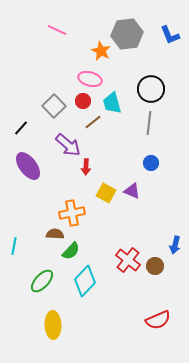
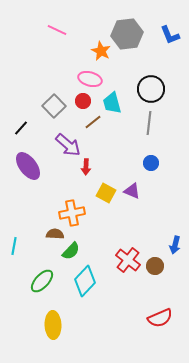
red semicircle: moved 2 px right, 2 px up
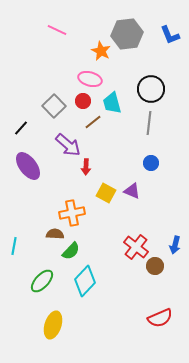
red cross: moved 8 px right, 13 px up
yellow ellipse: rotated 20 degrees clockwise
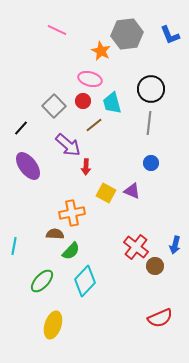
brown line: moved 1 px right, 3 px down
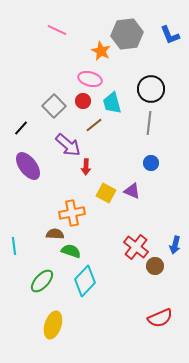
cyan line: rotated 18 degrees counterclockwise
green semicircle: rotated 114 degrees counterclockwise
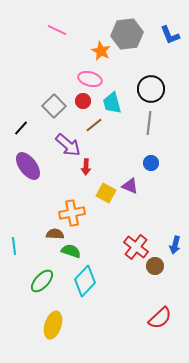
purple triangle: moved 2 px left, 5 px up
red semicircle: rotated 20 degrees counterclockwise
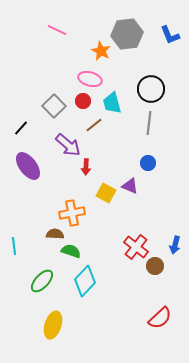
blue circle: moved 3 px left
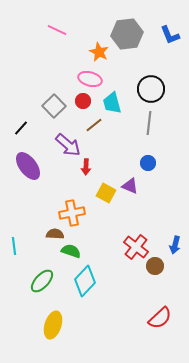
orange star: moved 2 px left, 1 px down
